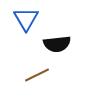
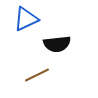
blue triangle: rotated 36 degrees clockwise
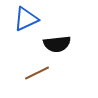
brown line: moved 2 px up
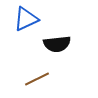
brown line: moved 6 px down
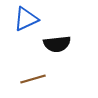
brown line: moved 4 px left; rotated 10 degrees clockwise
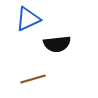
blue triangle: moved 2 px right
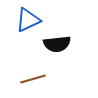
blue triangle: moved 1 px down
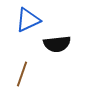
brown line: moved 11 px left, 5 px up; rotated 55 degrees counterclockwise
